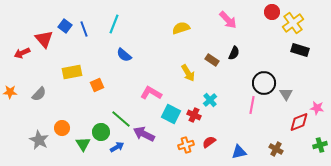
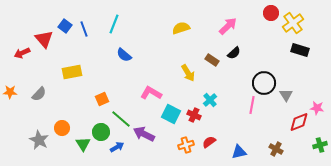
red circle: moved 1 px left, 1 px down
pink arrow: moved 6 px down; rotated 90 degrees counterclockwise
black semicircle: rotated 24 degrees clockwise
orange square: moved 5 px right, 14 px down
gray triangle: moved 1 px down
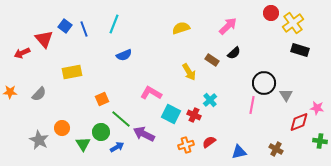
blue semicircle: rotated 63 degrees counterclockwise
yellow arrow: moved 1 px right, 1 px up
green cross: moved 4 px up; rotated 24 degrees clockwise
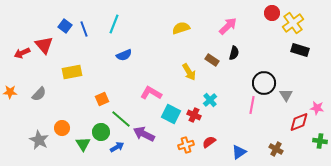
red circle: moved 1 px right
red triangle: moved 6 px down
black semicircle: rotated 32 degrees counterclockwise
blue triangle: rotated 21 degrees counterclockwise
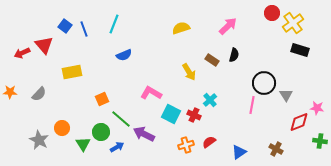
black semicircle: moved 2 px down
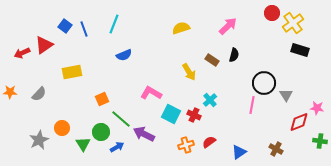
red triangle: rotated 36 degrees clockwise
gray star: rotated 18 degrees clockwise
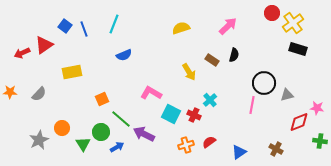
black rectangle: moved 2 px left, 1 px up
gray triangle: moved 1 px right; rotated 48 degrees clockwise
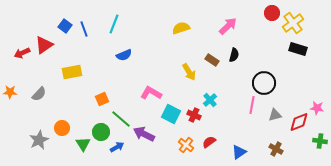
gray triangle: moved 12 px left, 20 px down
orange cross: rotated 35 degrees counterclockwise
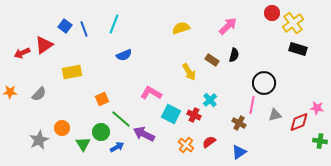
brown cross: moved 37 px left, 26 px up
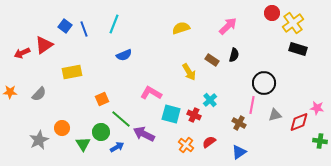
cyan square: rotated 12 degrees counterclockwise
